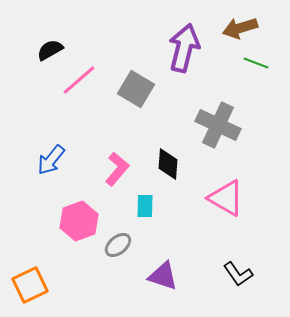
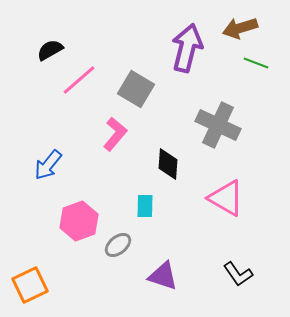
purple arrow: moved 3 px right
blue arrow: moved 3 px left, 5 px down
pink L-shape: moved 2 px left, 35 px up
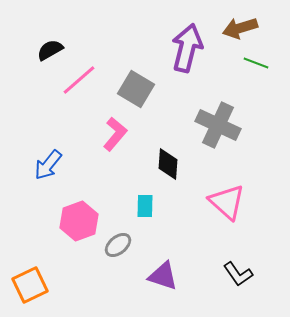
pink triangle: moved 1 px right, 4 px down; rotated 12 degrees clockwise
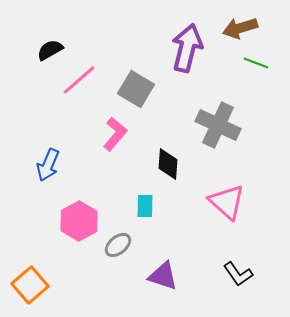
blue arrow: rotated 16 degrees counterclockwise
pink hexagon: rotated 9 degrees counterclockwise
orange square: rotated 15 degrees counterclockwise
